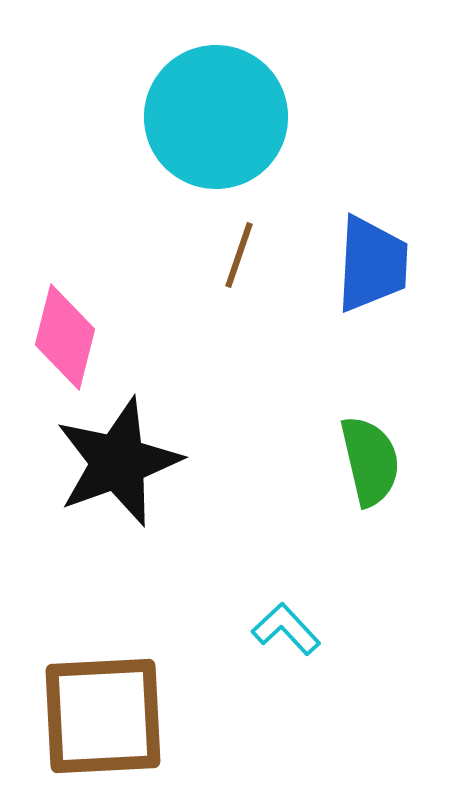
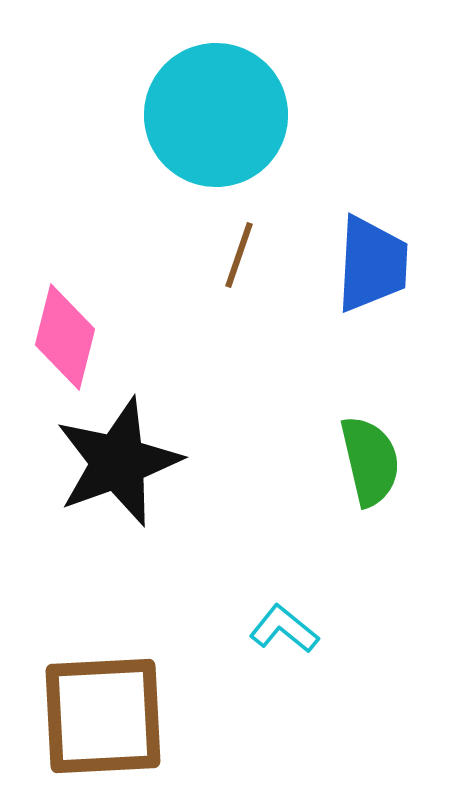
cyan circle: moved 2 px up
cyan L-shape: moved 2 px left; rotated 8 degrees counterclockwise
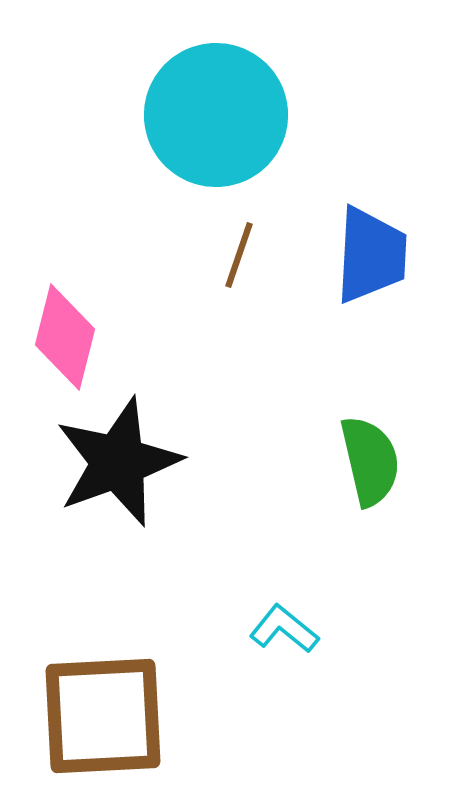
blue trapezoid: moved 1 px left, 9 px up
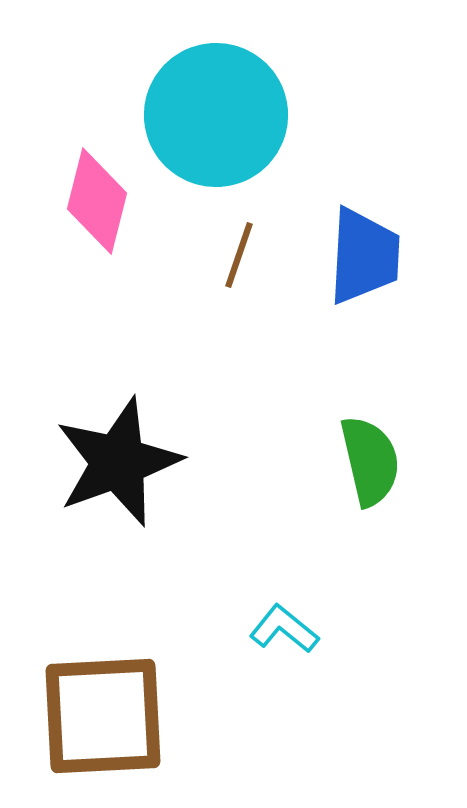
blue trapezoid: moved 7 px left, 1 px down
pink diamond: moved 32 px right, 136 px up
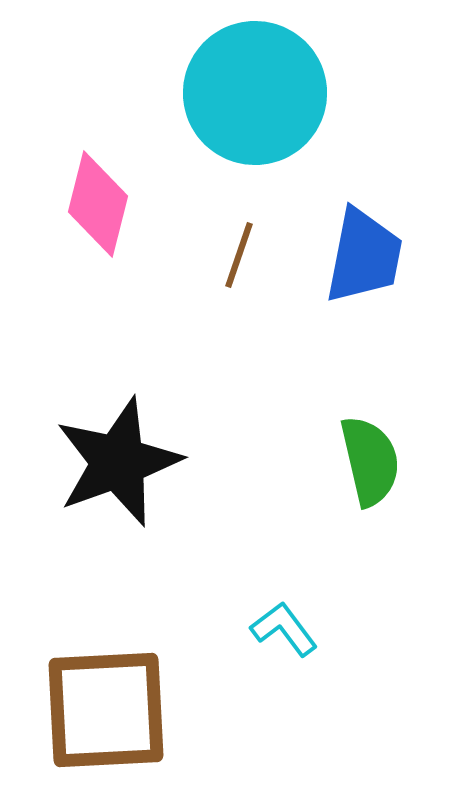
cyan circle: moved 39 px right, 22 px up
pink diamond: moved 1 px right, 3 px down
blue trapezoid: rotated 8 degrees clockwise
cyan L-shape: rotated 14 degrees clockwise
brown square: moved 3 px right, 6 px up
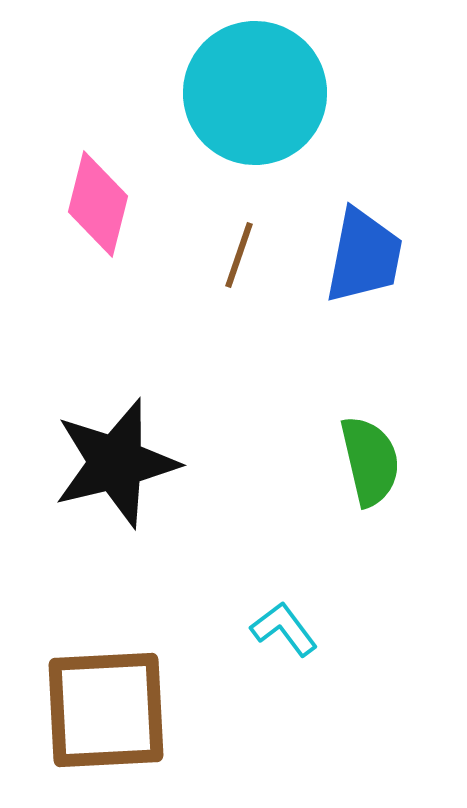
black star: moved 2 px left, 1 px down; rotated 6 degrees clockwise
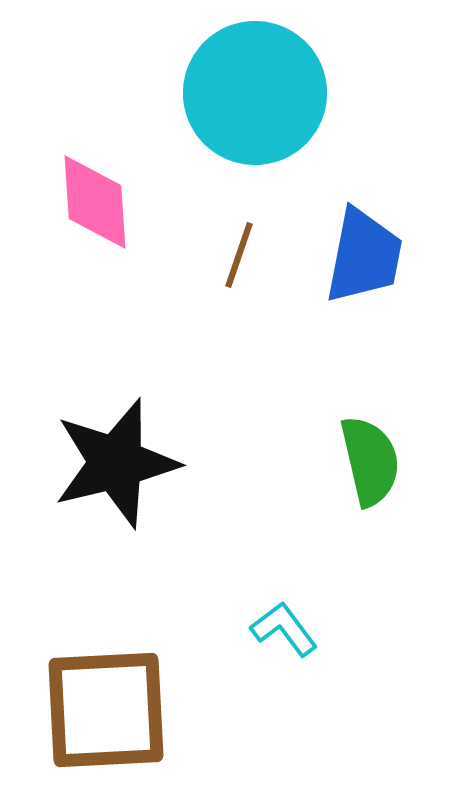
pink diamond: moved 3 px left, 2 px up; rotated 18 degrees counterclockwise
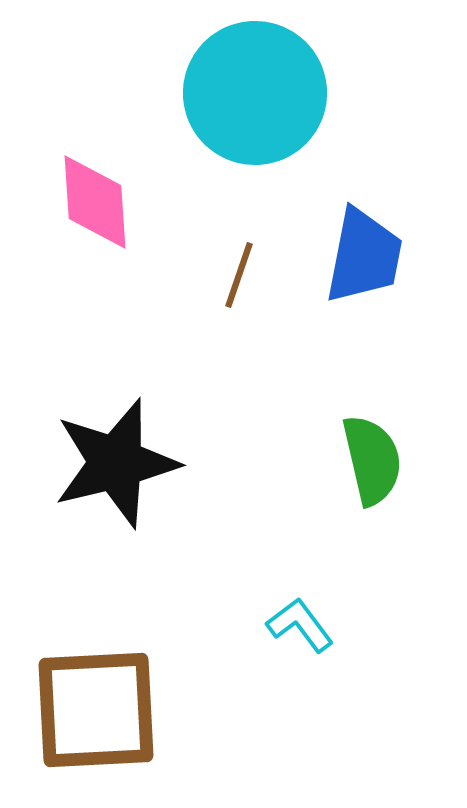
brown line: moved 20 px down
green semicircle: moved 2 px right, 1 px up
cyan L-shape: moved 16 px right, 4 px up
brown square: moved 10 px left
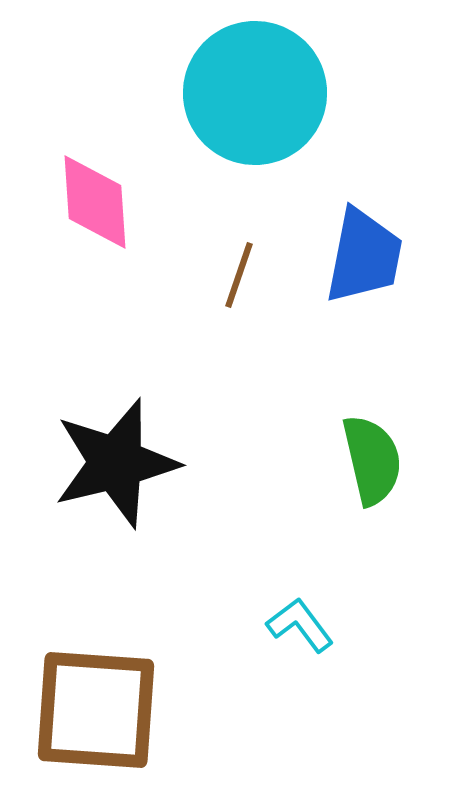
brown square: rotated 7 degrees clockwise
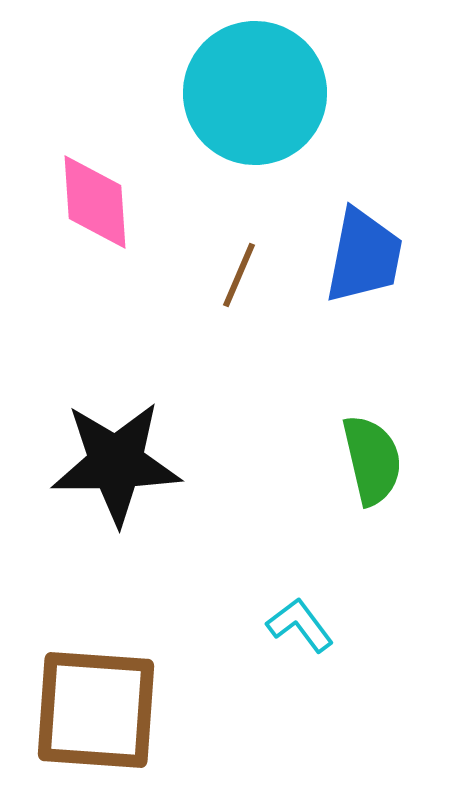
brown line: rotated 4 degrees clockwise
black star: rotated 13 degrees clockwise
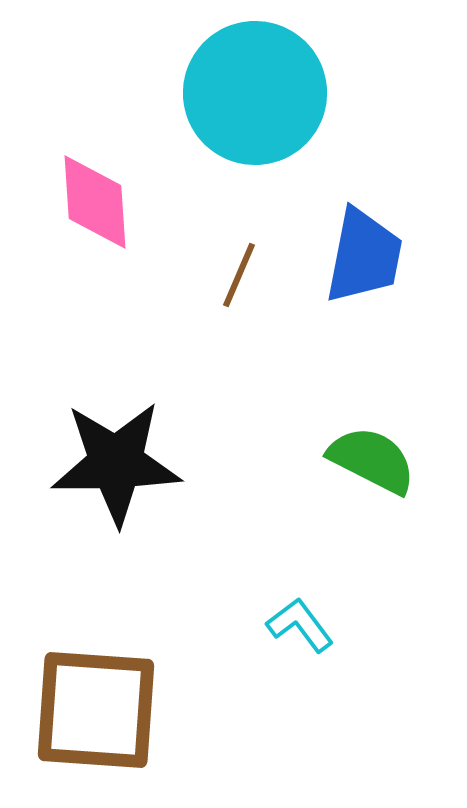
green semicircle: rotated 50 degrees counterclockwise
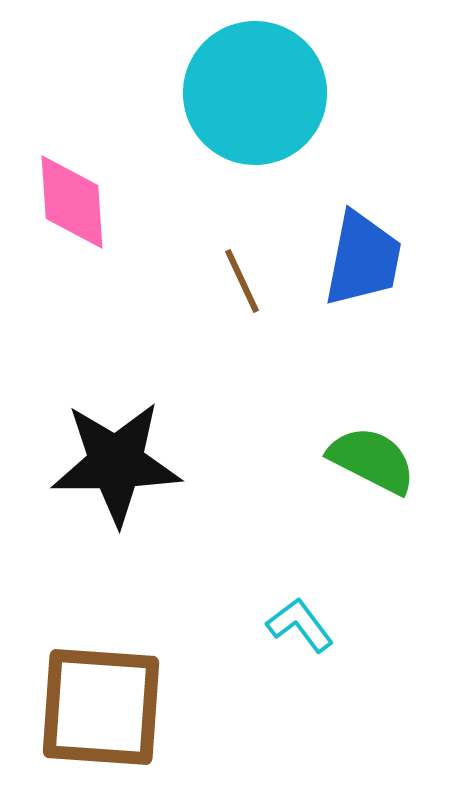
pink diamond: moved 23 px left
blue trapezoid: moved 1 px left, 3 px down
brown line: moved 3 px right, 6 px down; rotated 48 degrees counterclockwise
brown square: moved 5 px right, 3 px up
